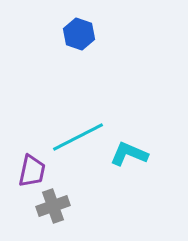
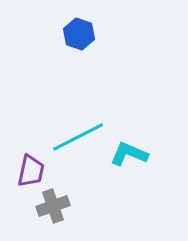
purple trapezoid: moved 1 px left
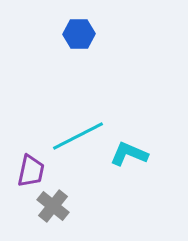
blue hexagon: rotated 20 degrees counterclockwise
cyan line: moved 1 px up
gray cross: rotated 32 degrees counterclockwise
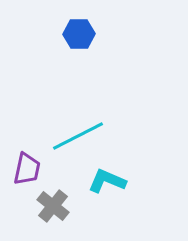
cyan L-shape: moved 22 px left, 27 px down
purple trapezoid: moved 4 px left, 2 px up
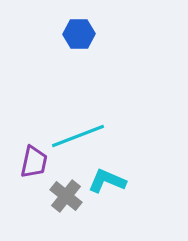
cyan line: rotated 6 degrees clockwise
purple trapezoid: moved 7 px right, 7 px up
gray cross: moved 13 px right, 10 px up
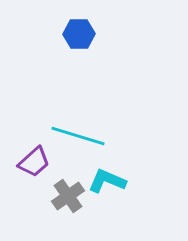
cyan line: rotated 38 degrees clockwise
purple trapezoid: rotated 36 degrees clockwise
gray cross: moved 2 px right; rotated 16 degrees clockwise
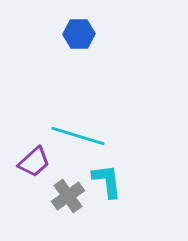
cyan L-shape: rotated 60 degrees clockwise
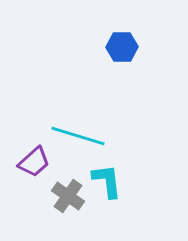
blue hexagon: moved 43 px right, 13 px down
gray cross: rotated 20 degrees counterclockwise
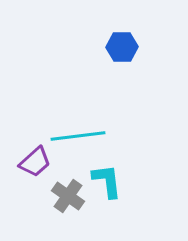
cyan line: rotated 24 degrees counterclockwise
purple trapezoid: moved 1 px right
